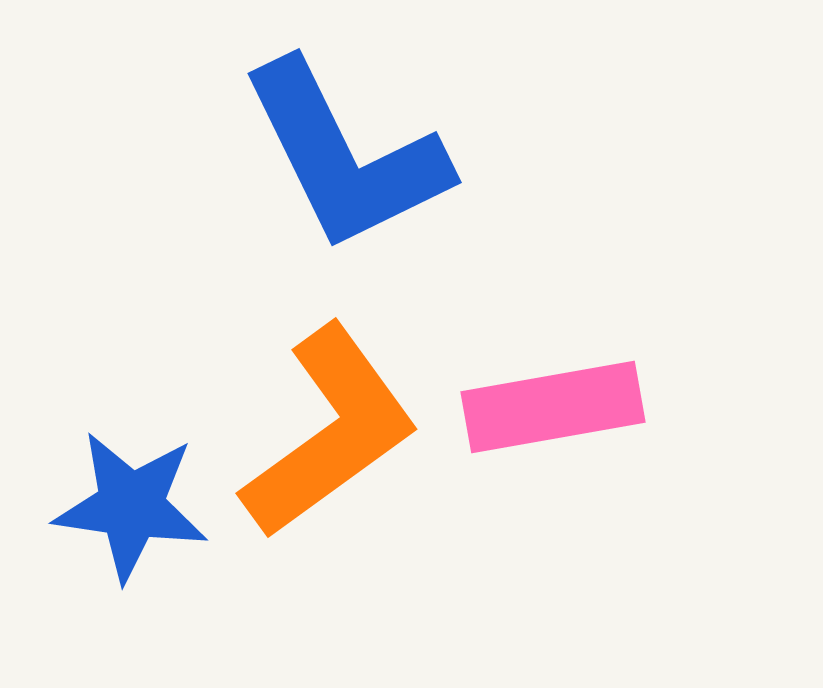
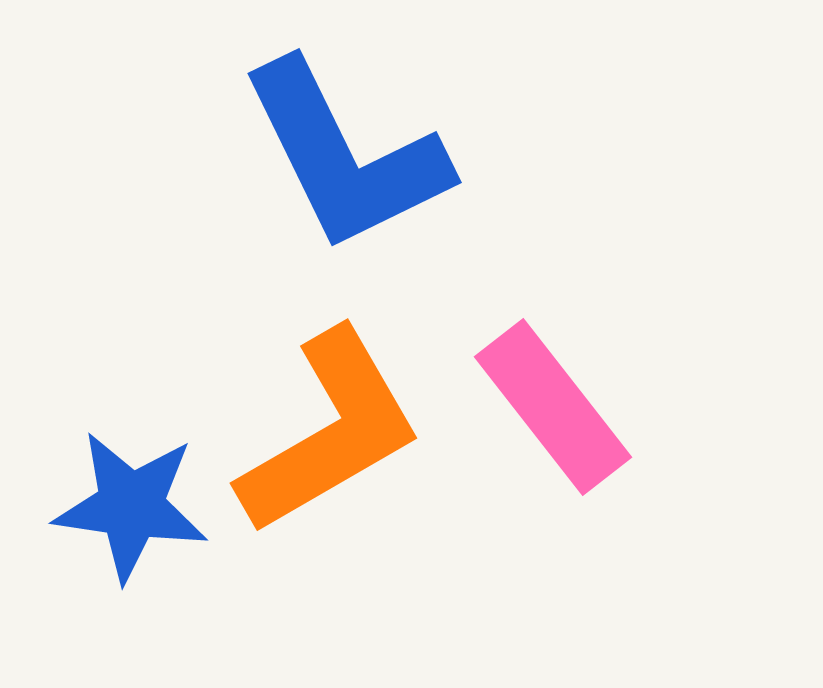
pink rectangle: rotated 62 degrees clockwise
orange L-shape: rotated 6 degrees clockwise
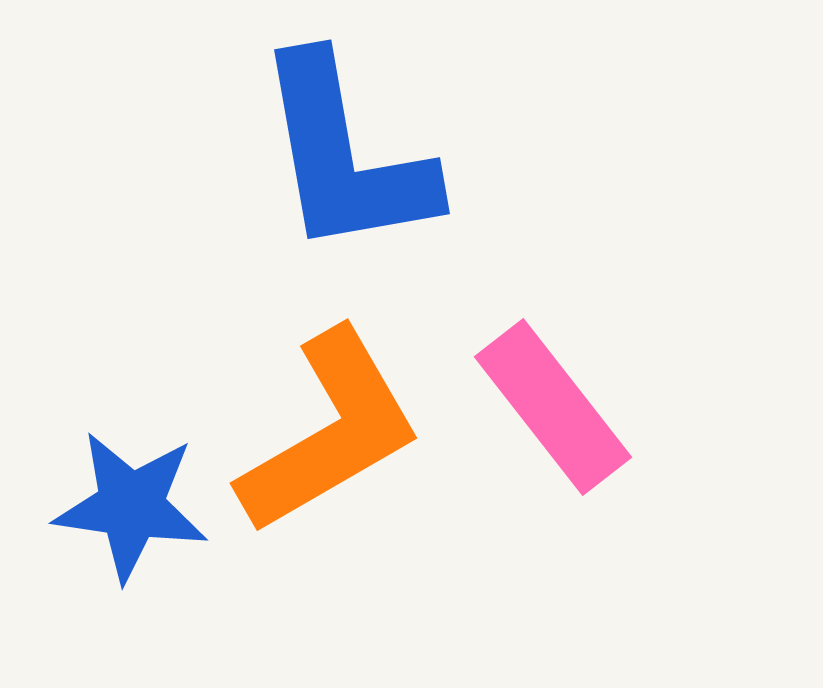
blue L-shape: rotated 16 degrees clockwise
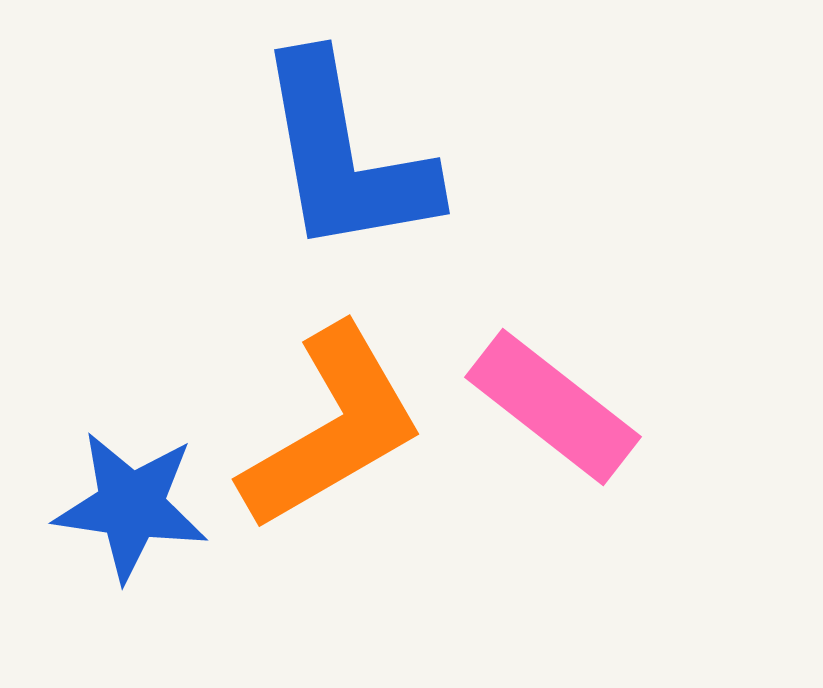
pink rectangle: rotated 14 degrees counterclockwise
orange L-shape: moved 2 px right, 4 px up
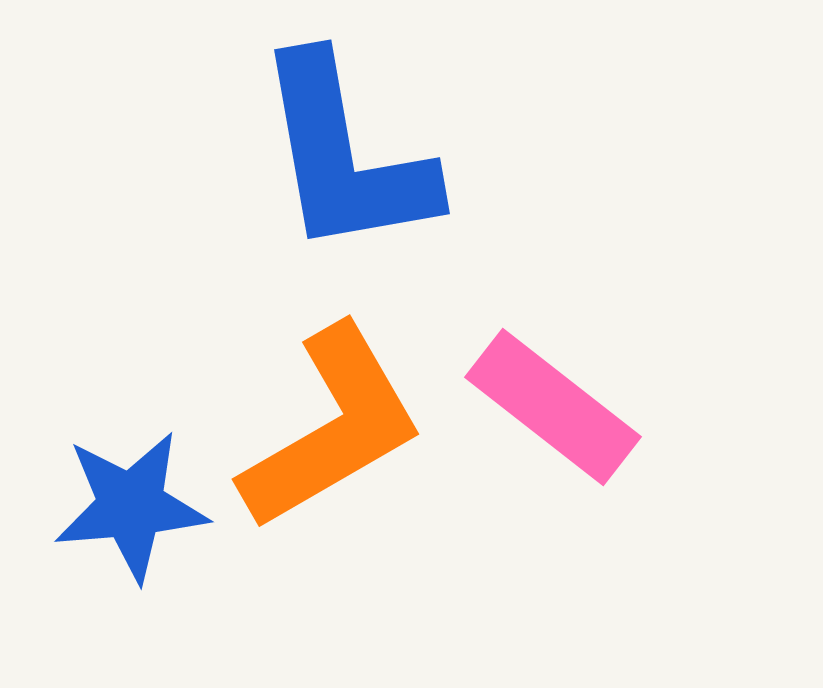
blue star: rotated 13 degrees counterclockwise
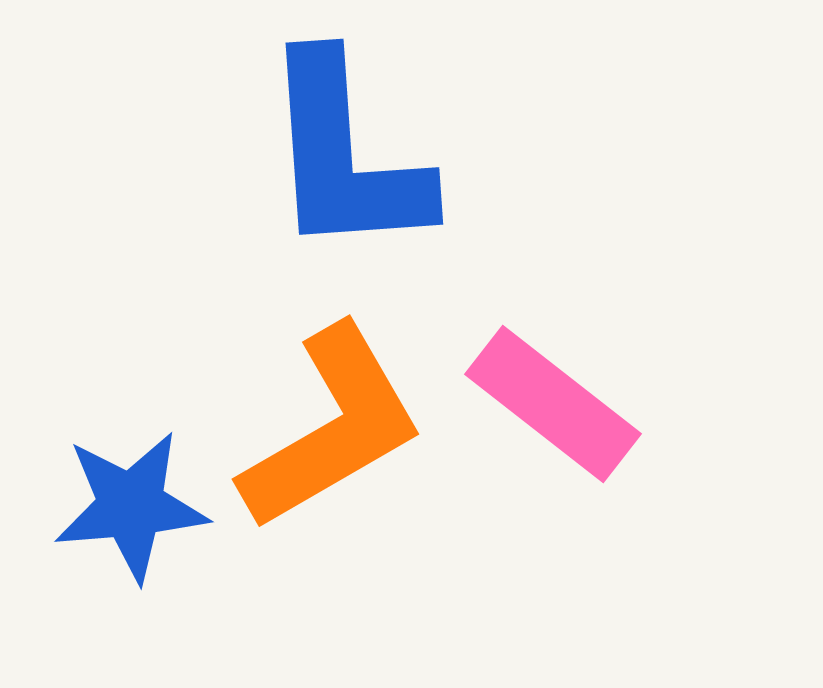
blue L-shape: rotated 6 degrees clockwise
pink rectangle: moved 3 px up
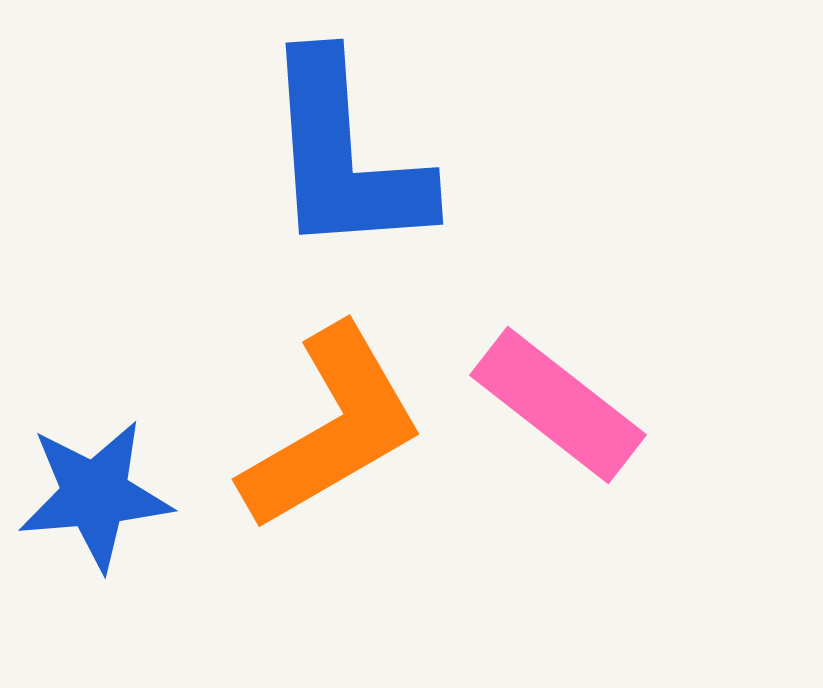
pink rectangle: moved 5 px right, 1 px down
blue star: moved 36 px left, 11 px up
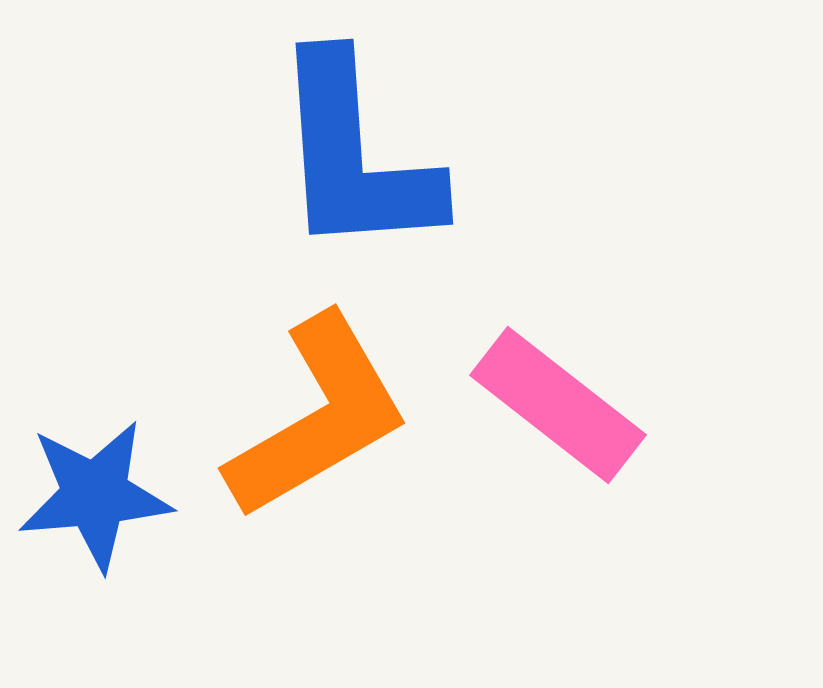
blue L-shape: moved 10 px right
orange L-shape: moved 14 px left, 11 px up
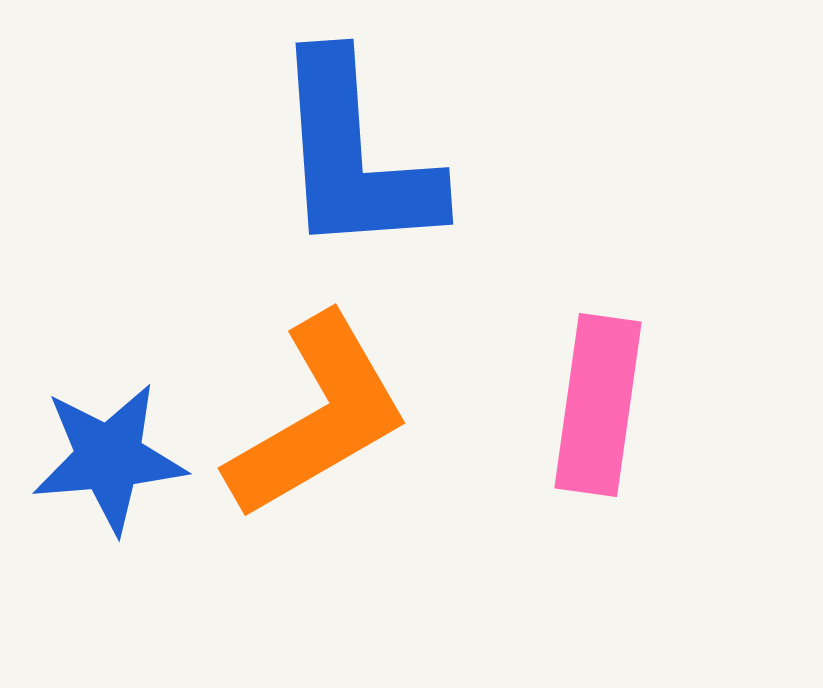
pink rectangle: moved 40 px right; rotated 60 degrees clockwise
blue star: moved 14 px right, 37 px up
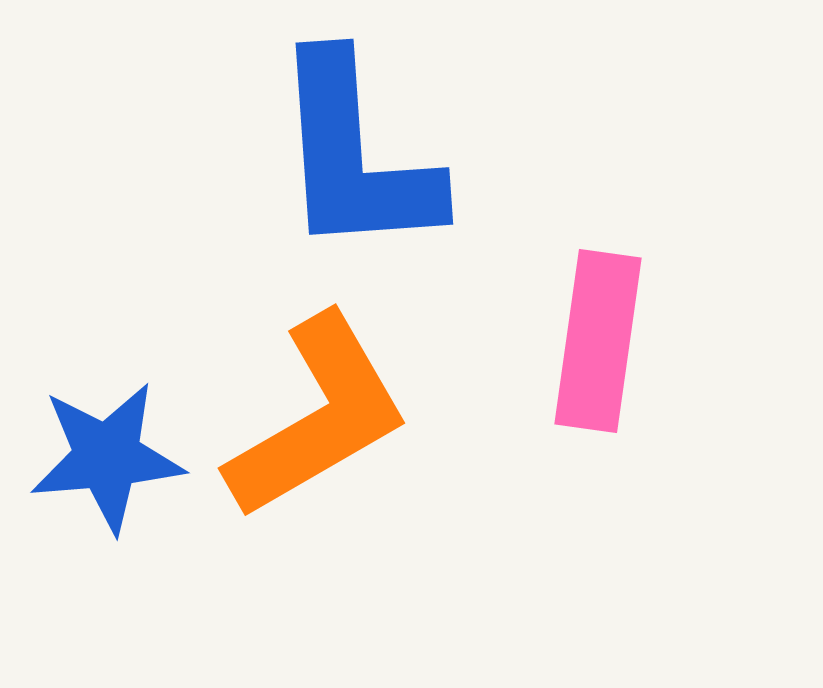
pink rectangle: moved 64 px up
blue star: moved 2 px left, 1 px up
